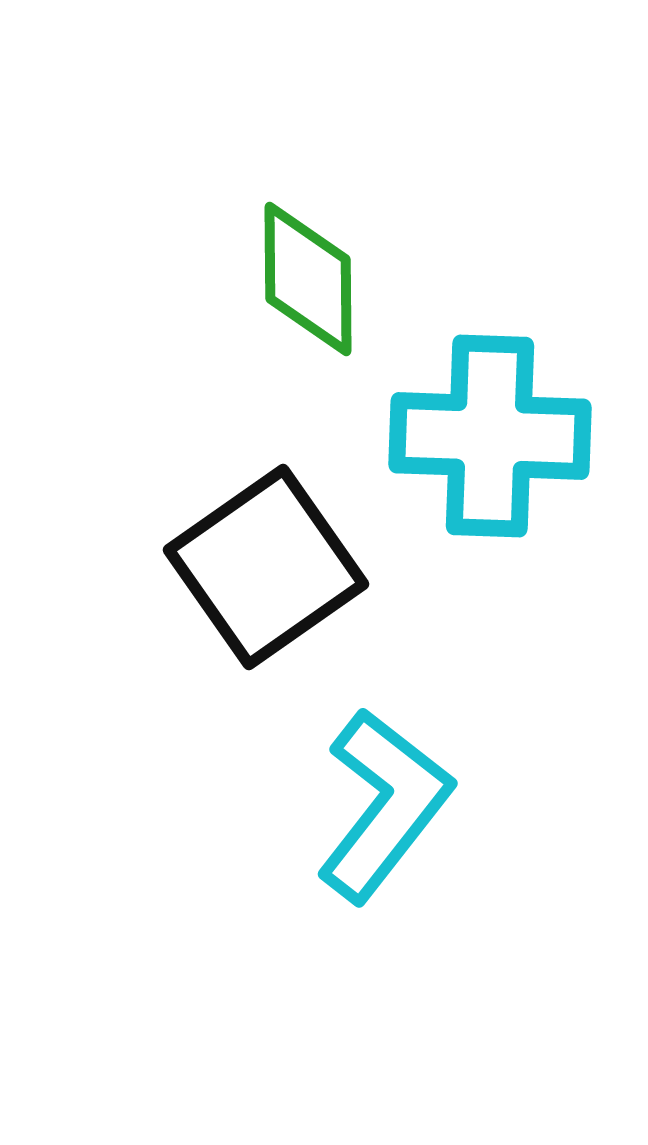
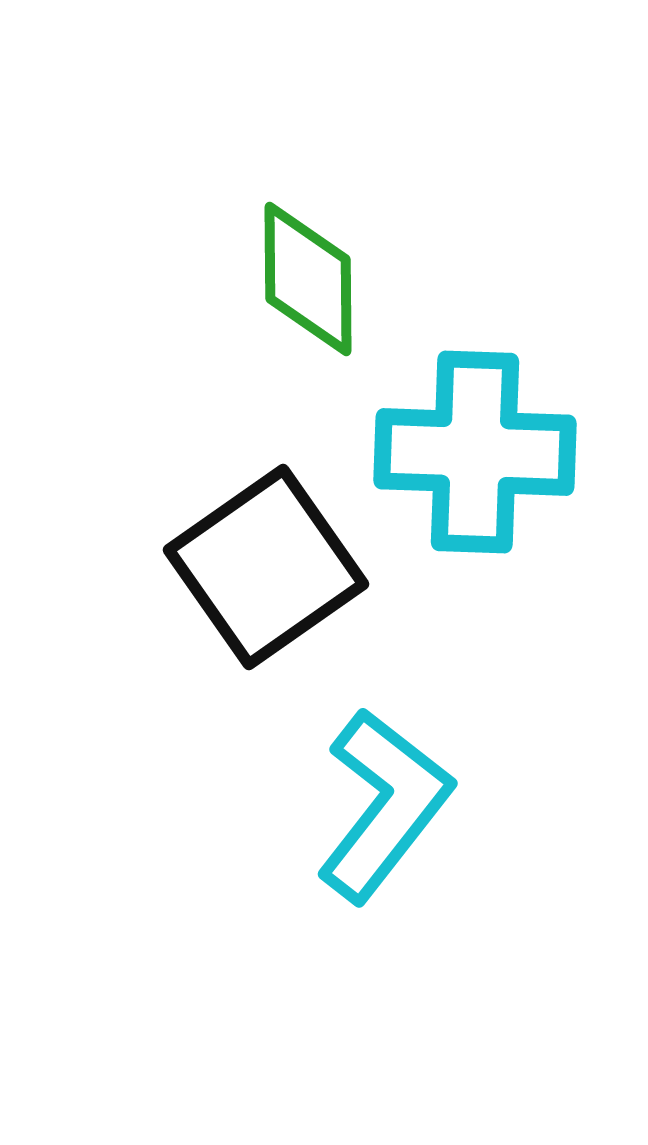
cyan cross: moved 15 px left, 16 px down
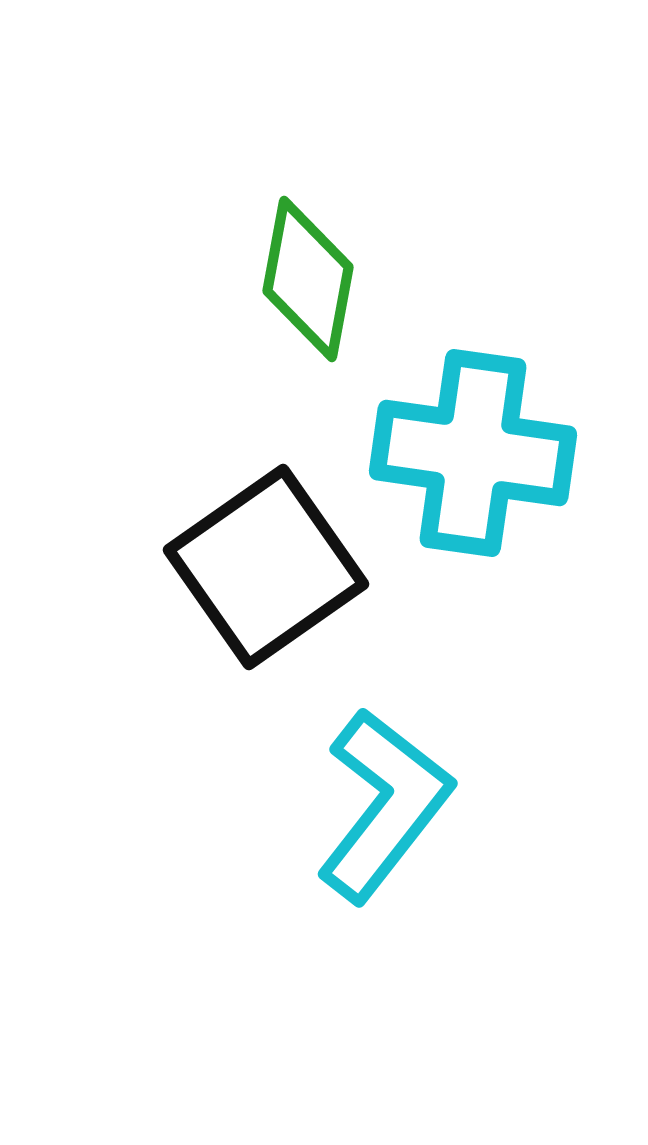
green diamond: rotated 11 degrees clockwise
cyan cross: moved 2 px left, 1 px down; rotated 6 degrees clockwise
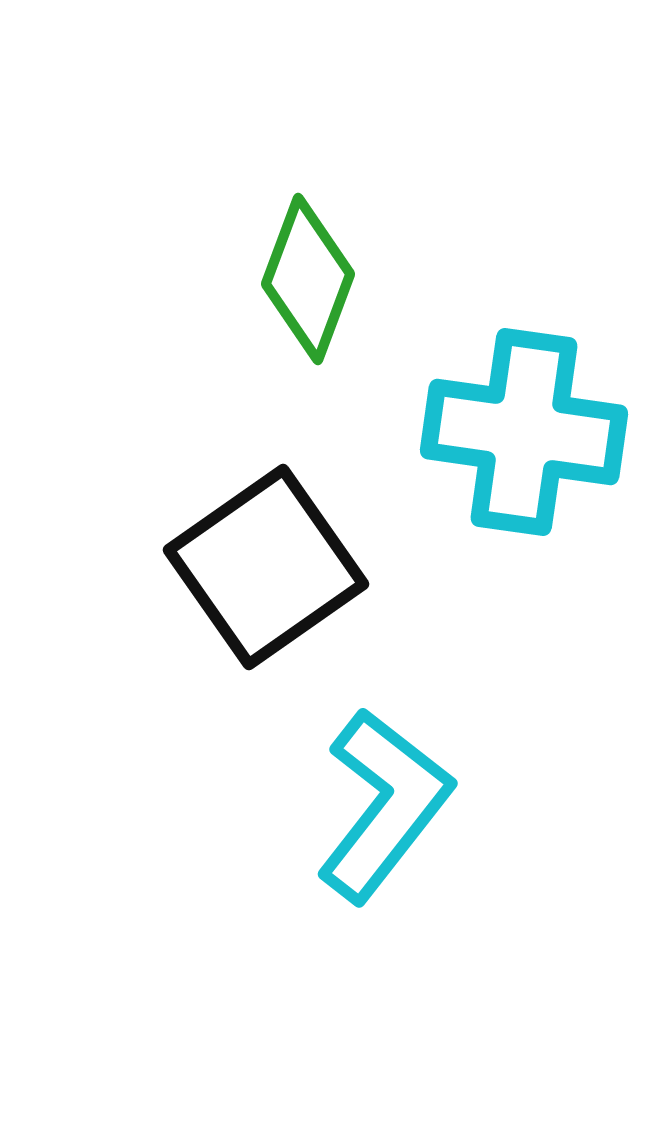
green diamond: rotated 10 degrees clockwise
cyan cross: moved 51 px right, 21 px up
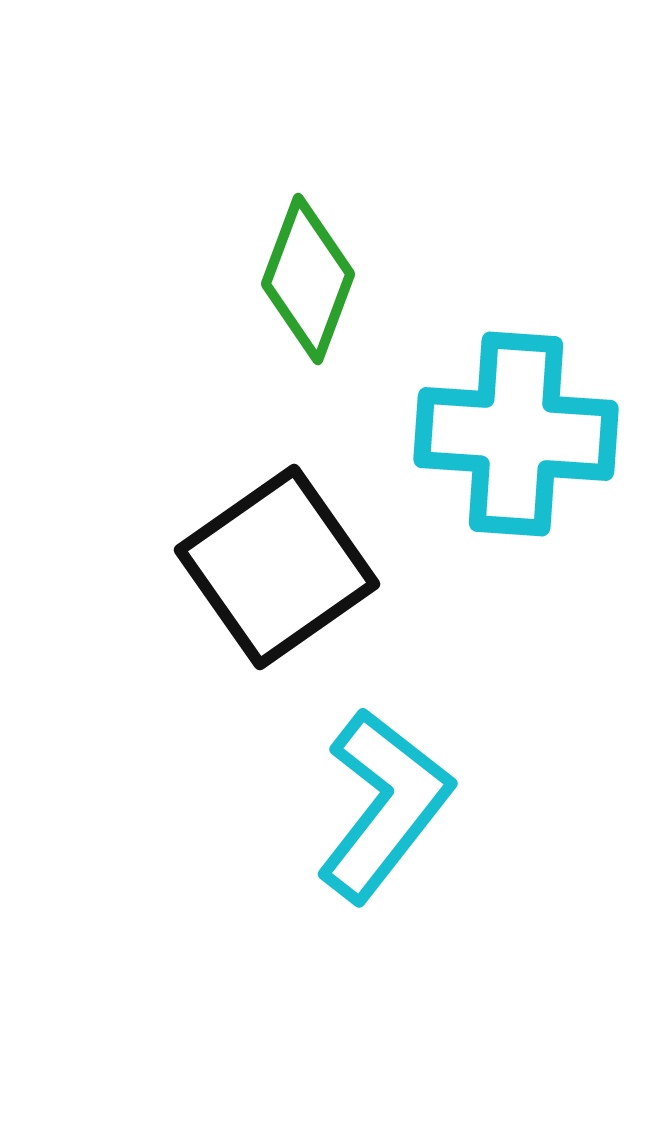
cyan cross: moved 8 px left, 2 px down; rotated 4 degrees counterclockwise
black square: moved 11 px right
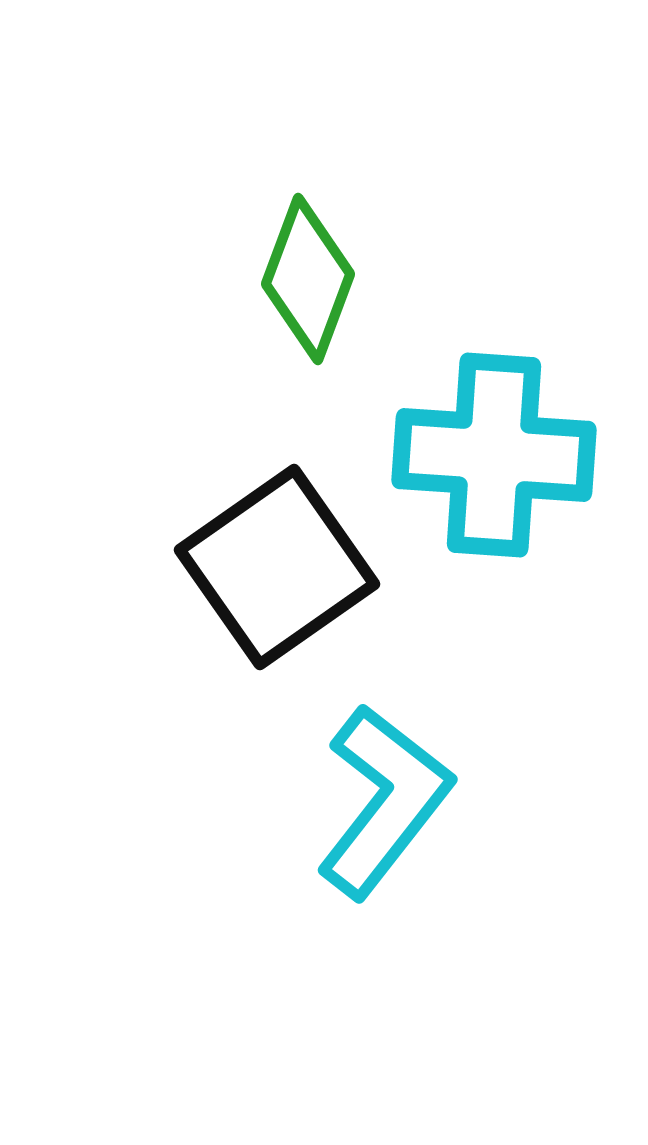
cyan cross: moved 22 px left, 21 px down
cyan L-shape: moved 4 px up
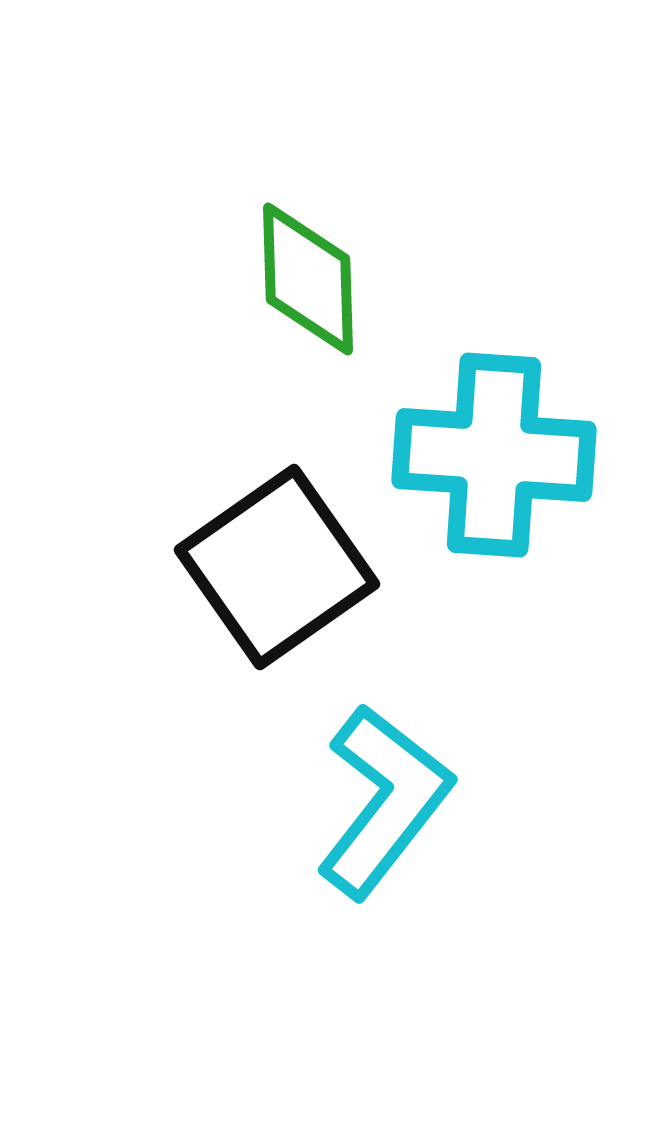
green diamond: rotated 22 degrees counterclockwise
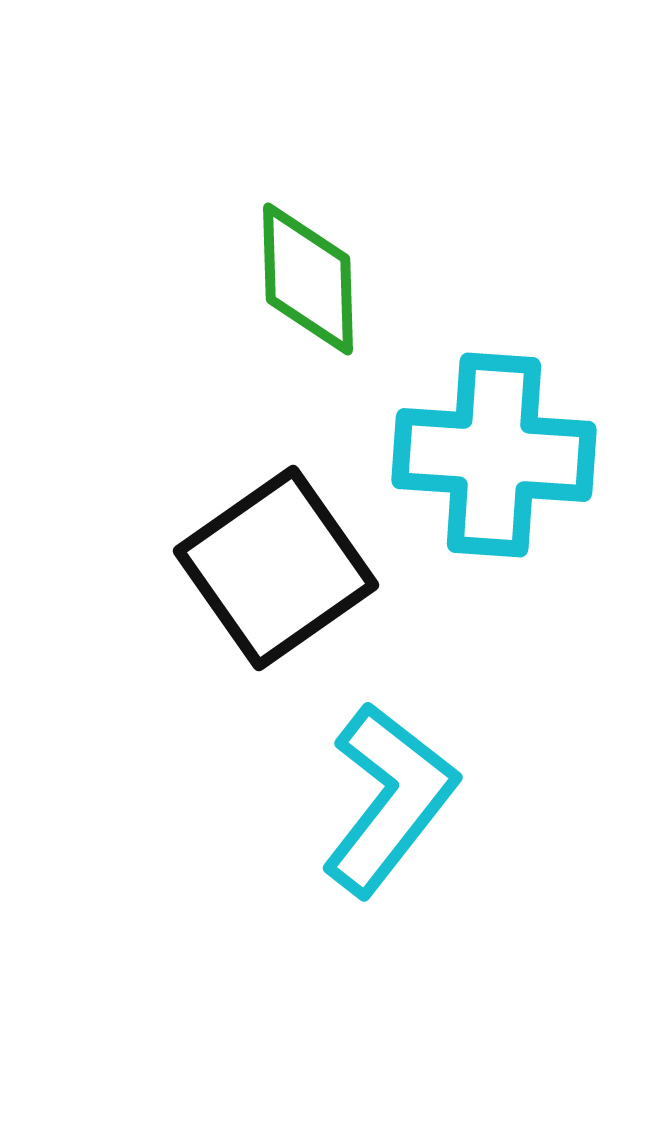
black square: moved 1 px left, 1 px down
cyan L-shape: moved 5 px right, 2 px up
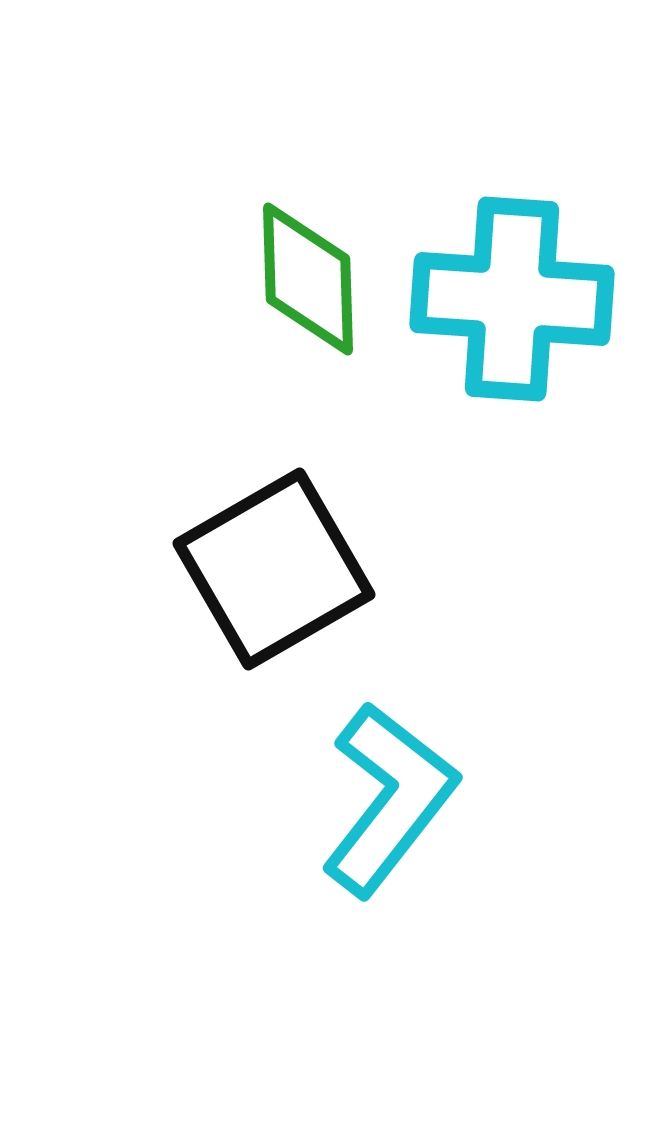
cyan cross: moved 18 px right, 156 px up
black square: moved 2 px left, 1 px down; rotated 5 degrees clockwise
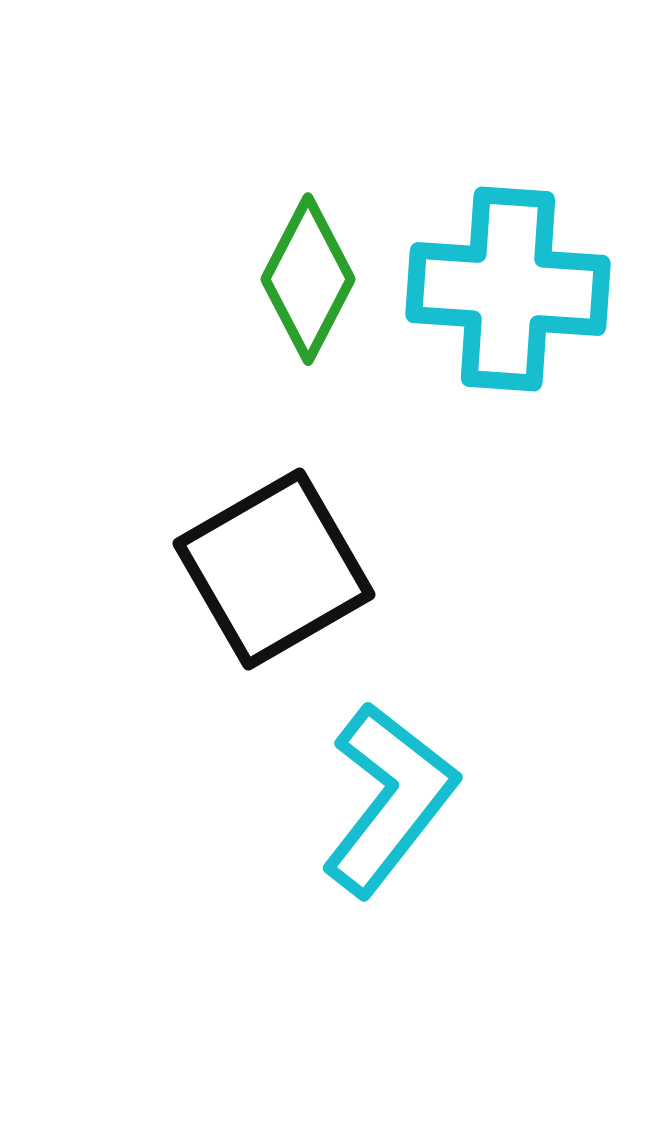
green diamond: rotated 29 degrees clockwise
cyan cross: moved 4 px left, 10 px up
